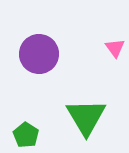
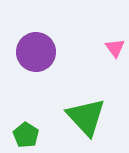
purple circle: moved 3 px left, 2 px up
green triangle: rotated 12 degrees counterclockwise
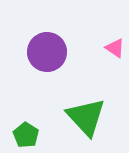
pink triangle: rotated 20 degrees counterclockwise
purple circle: moved 11 px right
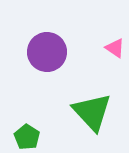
green triangle: moved 6 px right, 5 px up
green pentagon: moved 1 px right, 2 px down
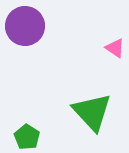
purple circle: moved 22 px left, 26 px up
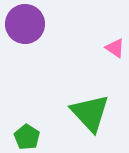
purple circle: moved 2 px up
green triangle: moved 2 px left, 1 px down
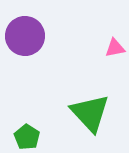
purple circle: moved 12 px down
pink triangle: rotated 45 degrees counterclockwise
